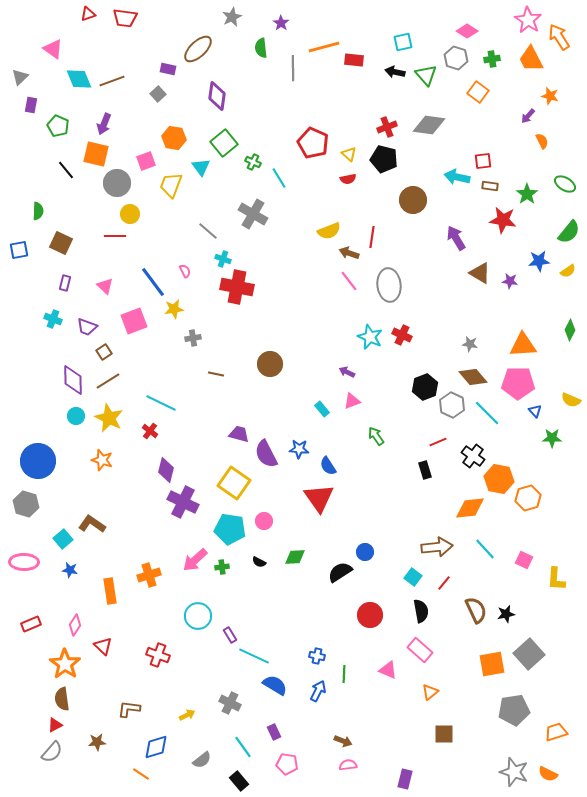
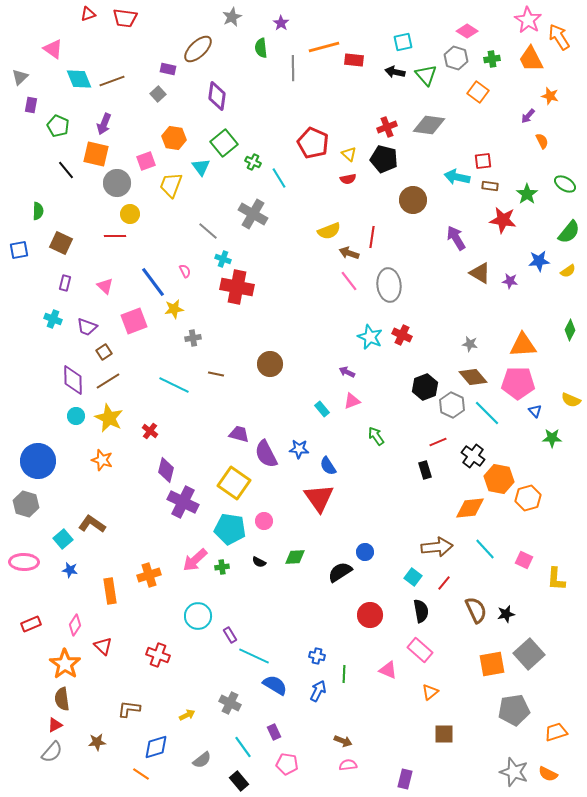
cyan line at (161, 403): moved 13 px right, 18 px up
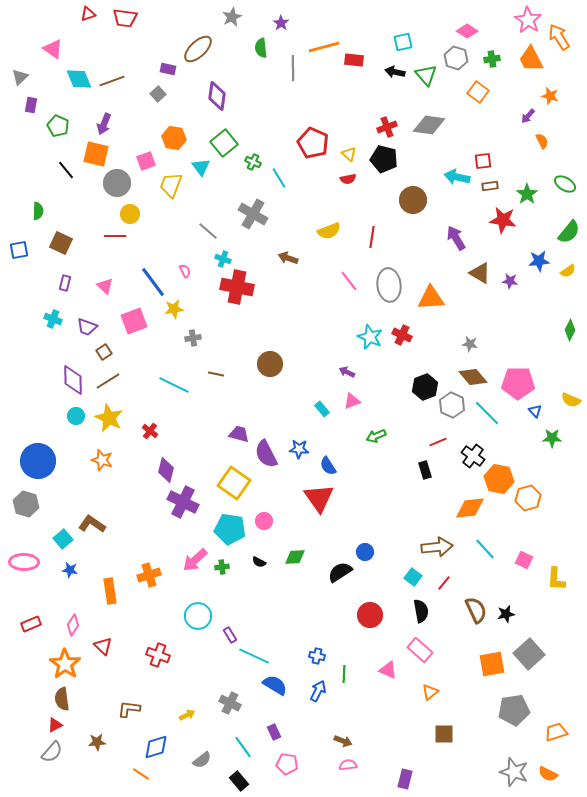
brown rectangle at (490, 186): rotated 14 degrees counterclockwise
brown arrow at (349, 253): moved 61 px left, 5 px down
orange triangle at (523, 345): moved 92 px left, 47 px up
green arrow at (376, 436): rotated 78 degrees counterclockwise
pink diamond at (75, 625): moved 2 px left
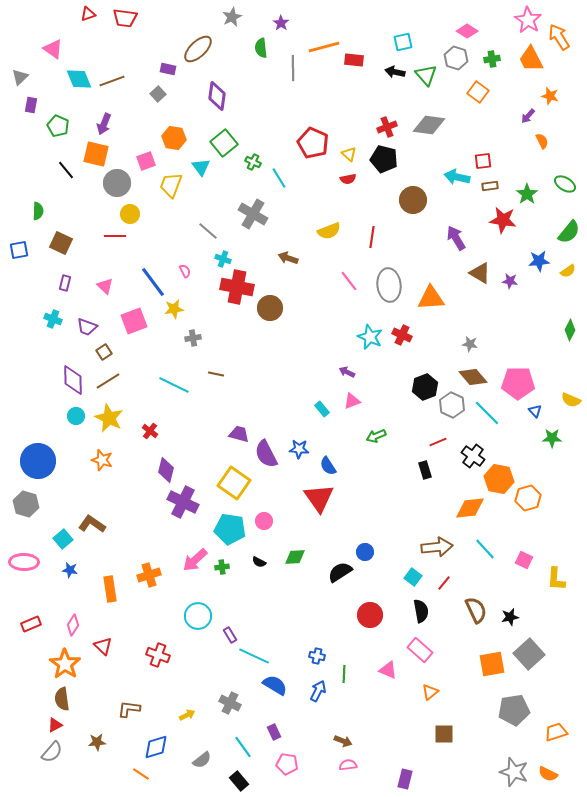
brown circle at (270, 364): moved 56 px up
orange rectangle at (110, 591): moved 2 px up
black star at (506, 614): moved 4 px right, 3 px down
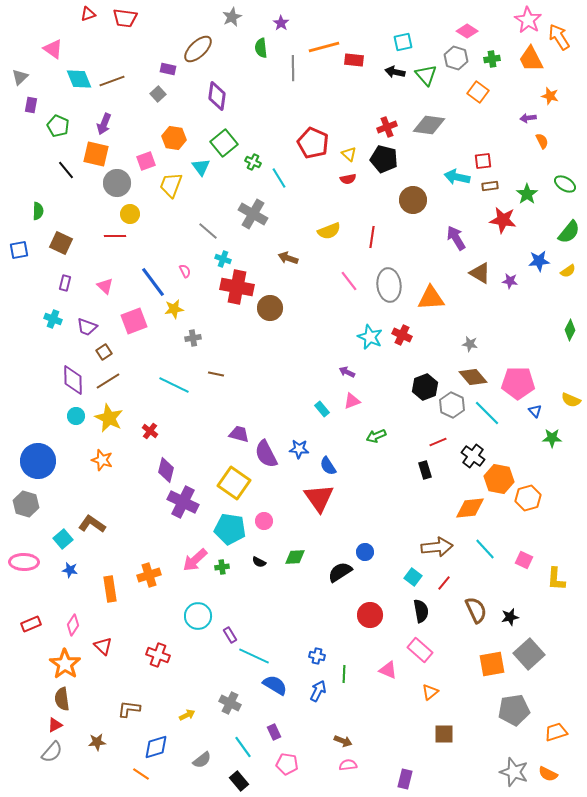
purple arrow at (528, 116): moved 2 px down; rotated 42 degrees clockwise
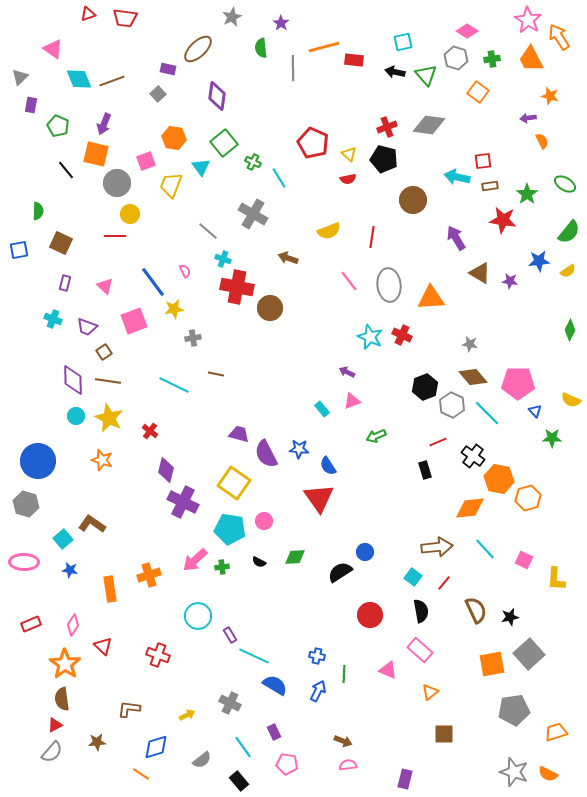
brown line at (108, 381): rotated 40 degrees clockwise
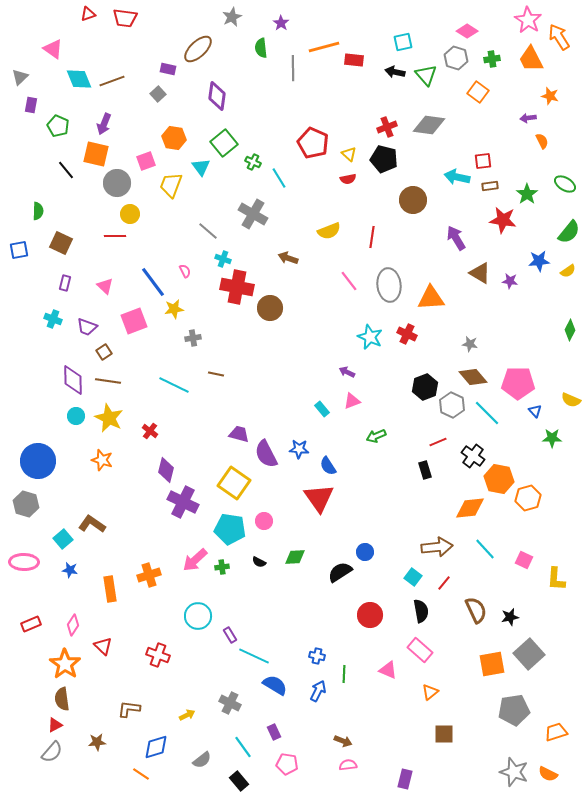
red cross at (402, 335): moved 5 px right, 1 px up
